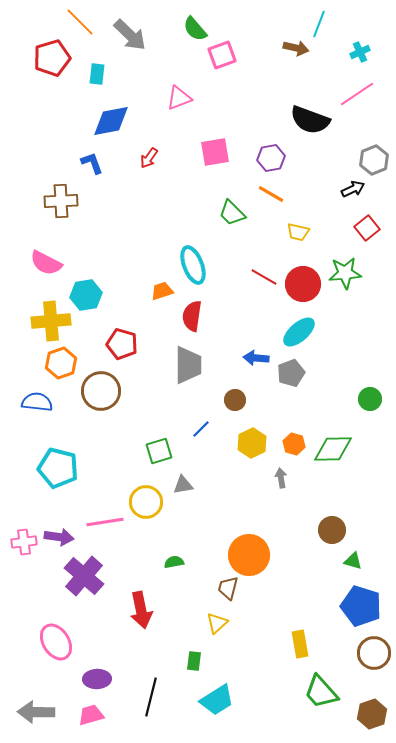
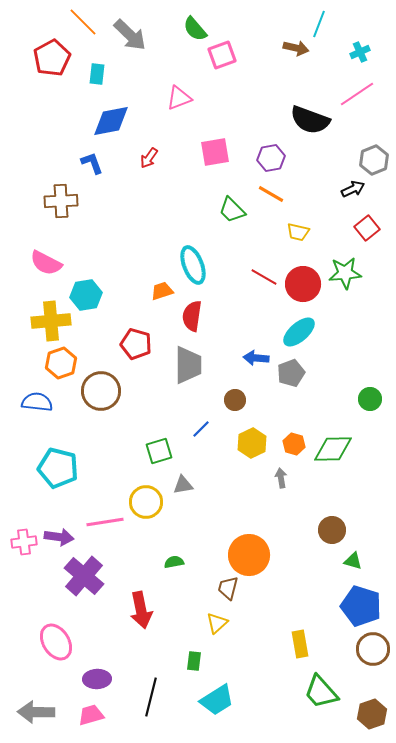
orange line at (80, 22): moved 3 px right
red pentagon at (52, 58): rotated 12 degrees counterclockwise
green trapezoid at (232, 213): moved 3 px up
red pentagon at (122, 344): moved 14 px right
brown circle at (374, 653): moved 1 px left, 4 px up
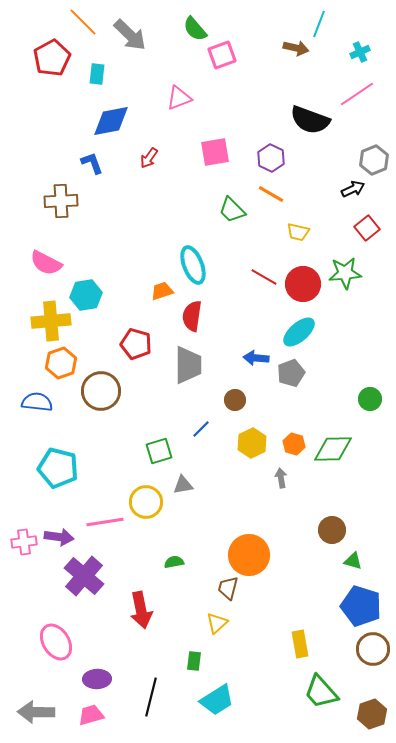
purple hexagon at (271, 158): rotated 24 degrees counterclockwise
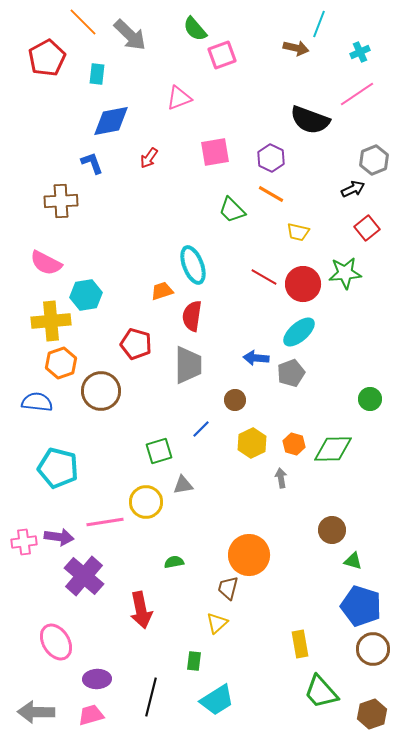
red pentagon at (52, 58): moved 5 px left
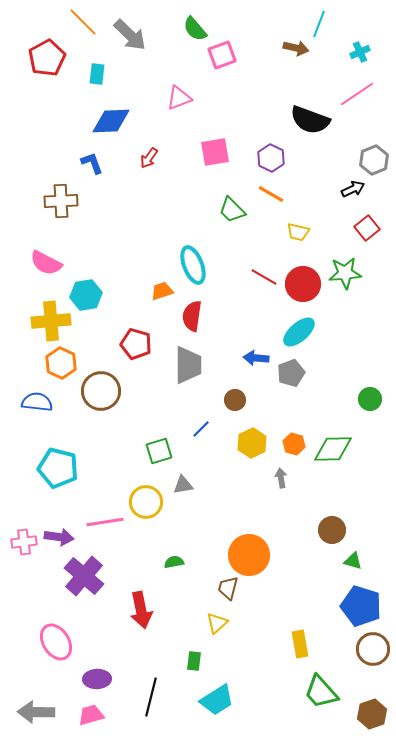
blue diamond at (111, 121): rotated 9 degrees clockwise
orange hexagon at (61, 363): rotated 16 degrees counterclockwise
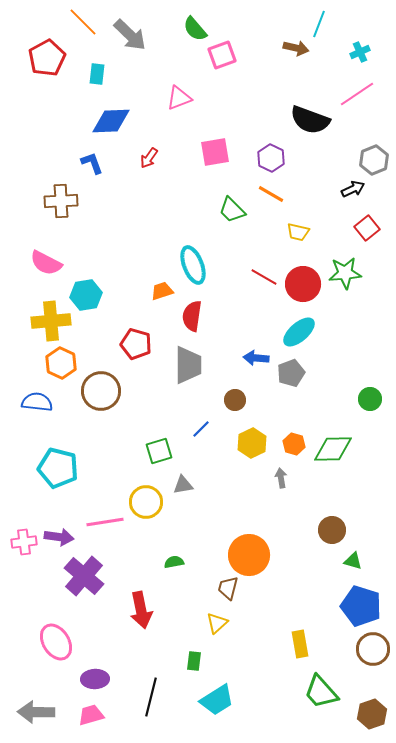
purple ellipse at (97, 679): moved 2 px left
